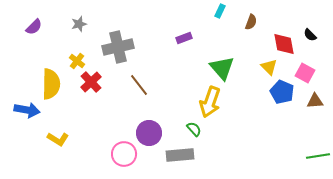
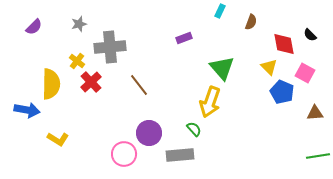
gray cross: moved 8 px left; rotated 8 degrees clockwise
brown triangle: moved 12 px down
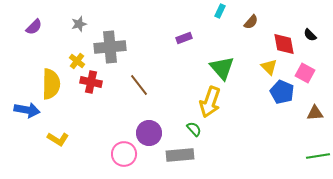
brown semicircle: rotated 21 degrees clockwise
red cross: rotated 35 degrees counterclockwise
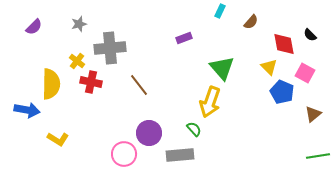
gray cross: moved 1 px down
brown triangle: moved 2 px left, 1 px down; rotated 36 degrees counterclockwise
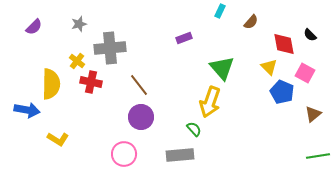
purple circle: moved 8 px left, 16 px up
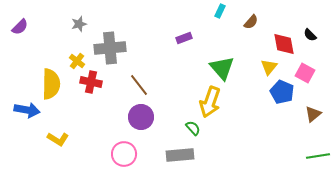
purple semicircle: moved 14 px left
yellow triangle: rotated 24 degrees clockwise
green semicircle: moved 1 px left, 1 px up
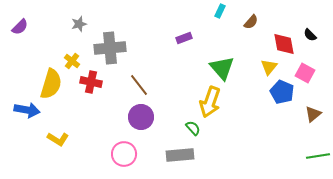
yellow cross: moved 5 px left
yellow semicircle: rotated 16 degrees clockwise
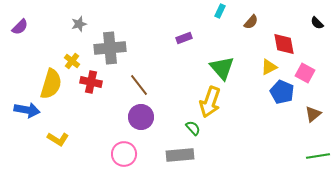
black semicircle: moved 7 px right, 12 px up
yellow triangle: rotated 24 degrees clockwise
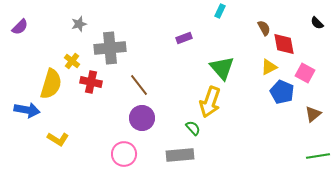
brown semicircle: moved 13 px right, 6 px down; rotated 70 degrees counterclockwise
purple circle: moved 1 px right, 1 px down
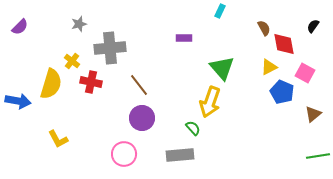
black semicircle: moved 4 px left, 3 px down; rotated 80 degrees clockwise
purple rectangle: rotated 21 degrees clockwise
blue arrow: moved 9 px left, 9 px up
yellow L-shape: rotated 30 degrees clockwise
